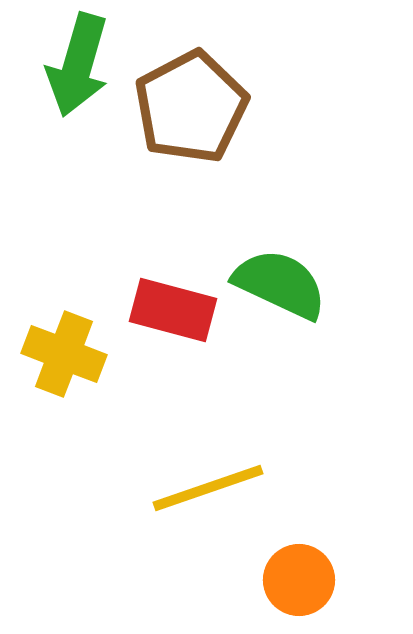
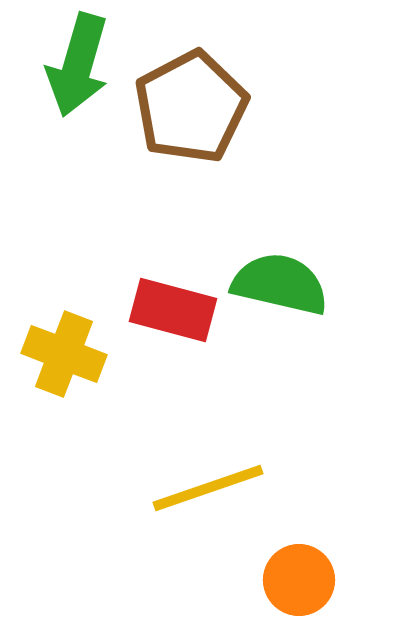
green semicircle: rotated 12 degrees counterclockwise
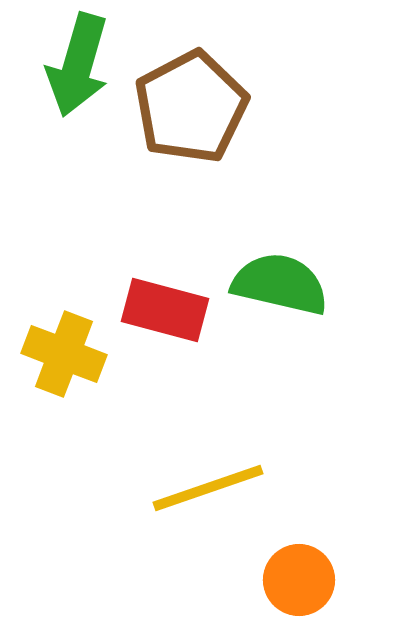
red rectangle: moved 8 px left
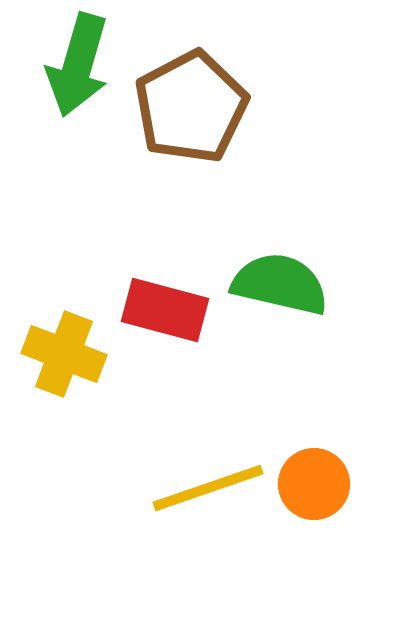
orange circle: moved 15 px right, 96 px up
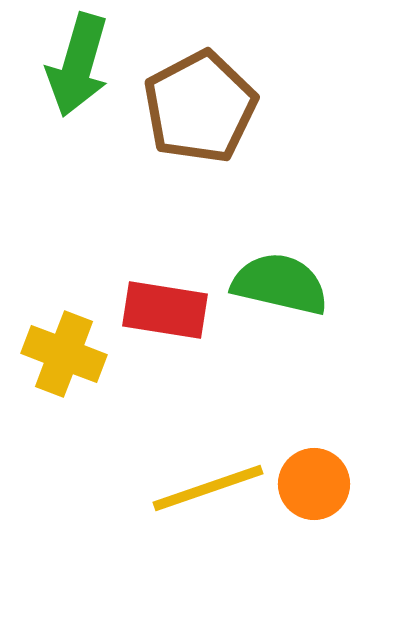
brown pentagon: moved 9 px right
red rectangle: rotated 6 degrees counterclockwise
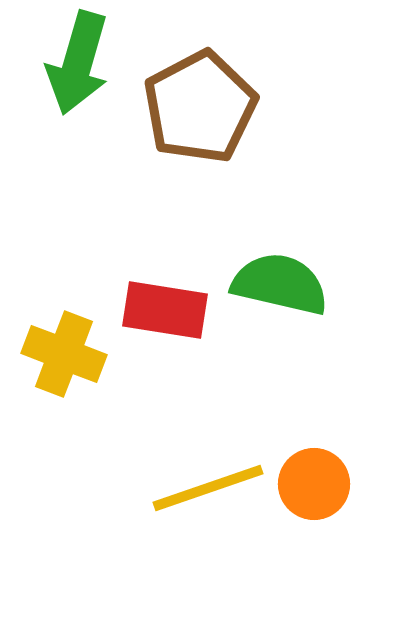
green arrow: moved 2 px up
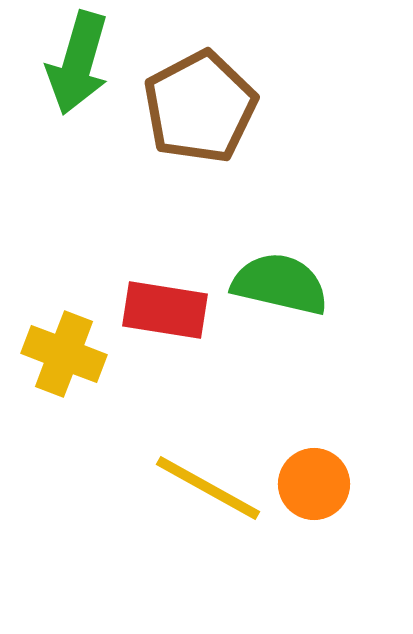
yellow line: rotated 48 degrees clockwise
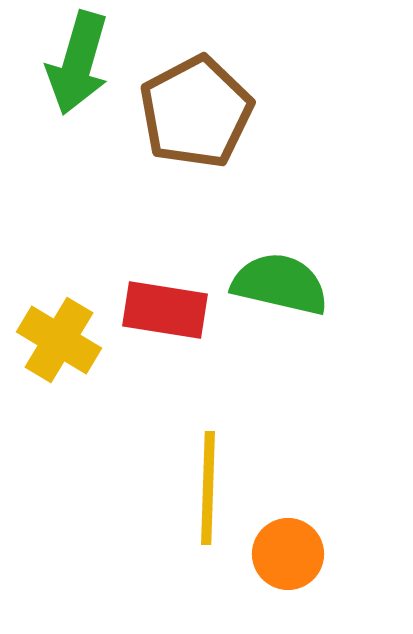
brown pentagon: moved 4 px left, 5 px down
yellow cross: moved 5 px left, 14 px up; rotated 10 degrees clockwise
orange circle: moved 26 px left, 70 px down
yellow line: rotated 63 degrees clockwise
